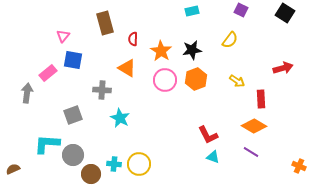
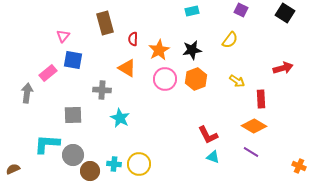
orange star: moved 2 px left, 1 px up; rotated 10 degrees clockwise
pink circle: moved 1 px up
gray square: rotated 18 degrees clockwise
brown circle: moved 1 px left, 3 px up
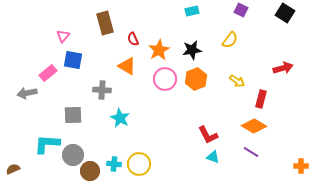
red semicircle: rotated 24 degrees counterclockwise
orange triangle: moved 2 px up
gray arrow: rotated 108 degrees counterclockwise
red rectangle: rotated 18 degrees clockwise
orange cross: moved 2 px right; rotated 24 degrees counterclockwise
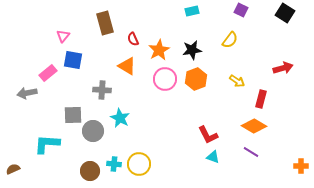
gray circle: moved 20 px right, 24 px up
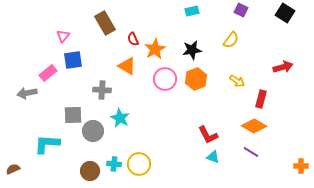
brown rectangle: rotated 15 degrees counterclockwise
yellow semicircle: moved 1 px right
orange star: moved 4 px left, 1 px up
blue square: rotated 18 degrees counterclockwise
red arrow: moved 1 px up
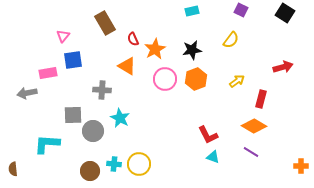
pink rectangle: rotated 30 degrees clockwise
yellow arrow: rotated 70 degrees counterclockwise
brown semicircle: rotated 72 degrees counterclockwise
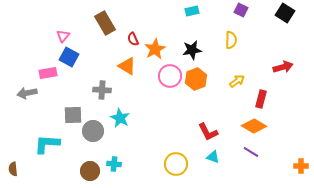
yellow semicircle: rotated 36 degrees counterclockwise
blue square: moved 4 px left, 3 px up; rotated 36 degrees clockwise
pink circle: moved 5 px right, 3 px up
red L-shape: moved 3 px up
yellow circle: moved 37 px right
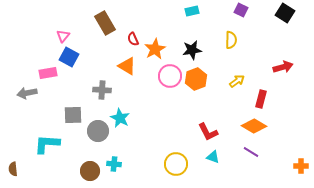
gray circle: moved 5 px right
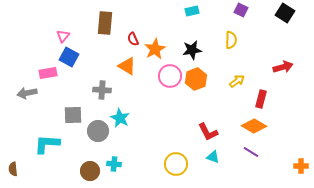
brown rectangle: rotated 35 degrees clockwise
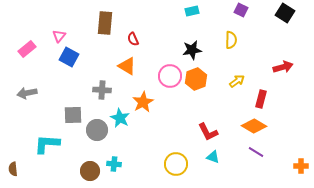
pink triangle: moved 4 px left
orange star: moved 12 px left, 53 px down
pink rectangle: moved 21 px left, 24 px up; rotated 30 degrees counterclockwise
gray circle: moved 1 px left, 1 px up
purple line: moved 5 px right
